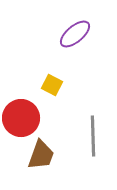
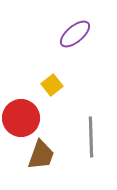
yellow square: rotated 25 degrees clockwise
gray line: moved 2 px left, 1 px down
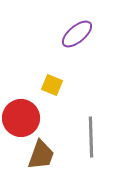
purple ellipse: moved 2 px right
yellow square: rotated 30 degrees counterclockwise
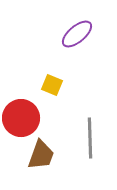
gray line: moved 1 px left, 1 px down
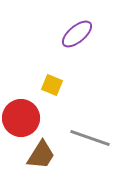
gray line: rotated 69 degrees counterclockwise
brown trapezoid: rotated 12 degrees clockwise
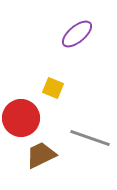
yellow square: moved 1 px right, 3 px down
brown trapezoid: rotated 148 degrees counterclockwise
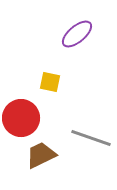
yellow square: moved 3 px left, 6 px up; rotated 10 degrees counterclockwise
gray line: moved 1 px right
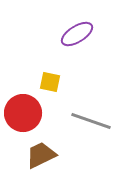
purple ellipse: rotated 8 degrees clockwise
red circle: moved 2 px right, 5 px up
gray line: moved 17 px up
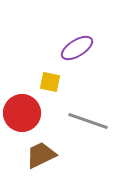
purple ellipse: moved 14 px down
red circle: moved 1 px left
gray line: moved 3 px left
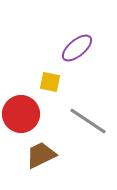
purple ellipse: rotated 8 degrees counterclockwise
red circle: moved 1 px left, 1 px down
gray line: rotated 15 degrees clockwise
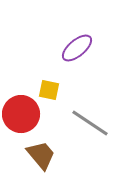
yellow square: moved 1 px left, 8 px down
gray line: moved 2 px right, 2 px down
brown trapezoid: rotated 76 degrees clockwise
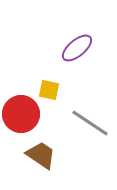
brown trapezoid: rotated 16 degrees counterclockwise
